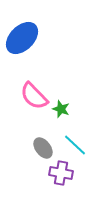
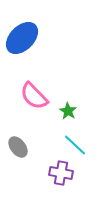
green star: moved 7 px right, 2 px down; rotated 12 degrees clockwise
gray ellipse: moved 25 px left, 1 px up
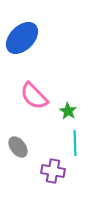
cyan line: moved 2 px up; rotated 45 degrees clockwise
purple cross: moved 8 px left, 2 px up
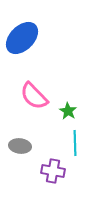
gray ellipse: moved 2 px right, 1 px up; rotated 45 degrees counterclockwise
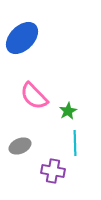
green star: rotated 12 degrees clockwise
gray ellipse: rotated 30 degrees counterclockwise
